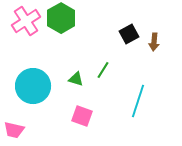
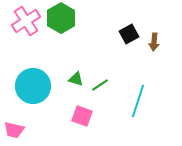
green line: moved 3 px left, 15 px down; rotated 24 degrees clockwise
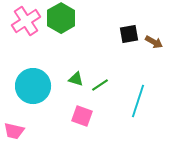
black square: rotated 18 degrees clockwise
brown arrow: rotated 66 degrees counterclockwise
pink trapezoid: moved 1 px down
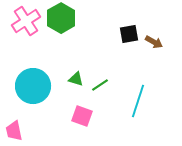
pink trapezoid: rotated 65 degrees clockwise
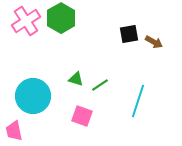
cyan circle: moved 10 px down
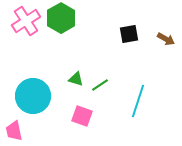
brown arrow: moved 12 px right, 3 px up
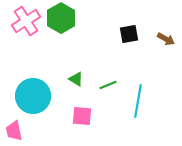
green triangle: rotated 14 degrees clockwise
green line: moved 8 px right; rotated 12 degrees clockwise
cyan line: rotated 8 degrees counterclockwise
pink square: rotated 15 degrees counterclockwise
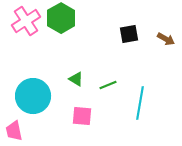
cyan line: moved 2 px right, 2 px down
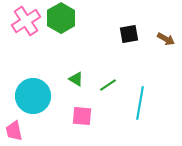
green line: rotated 12 degrees counterclockwise
